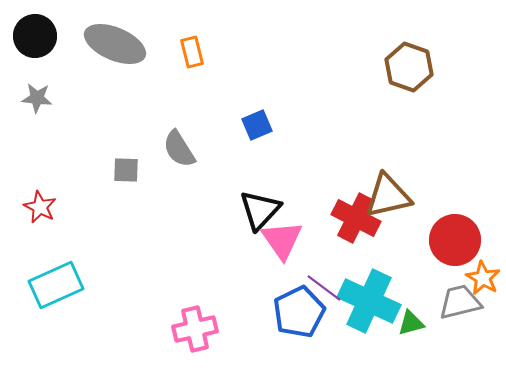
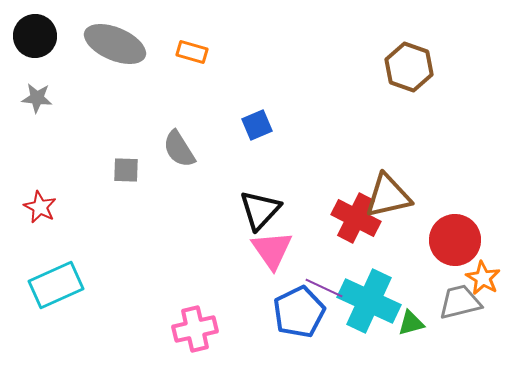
orange rectangle: rotated 60 degrees counterclockwise
pink triangle: moved 10 px left, 10 px down
purple line: rotated 12 degrees counterclockwise
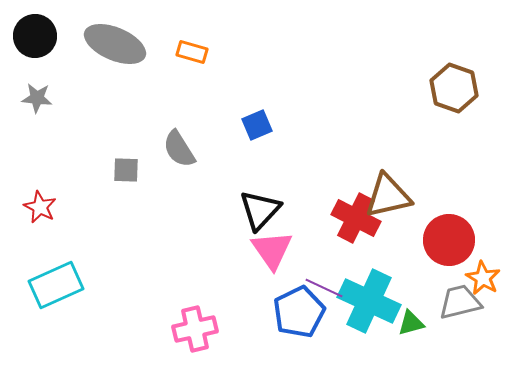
brown hexagon: moved 45 px right, 21 px down
red circle: moved 6 px left
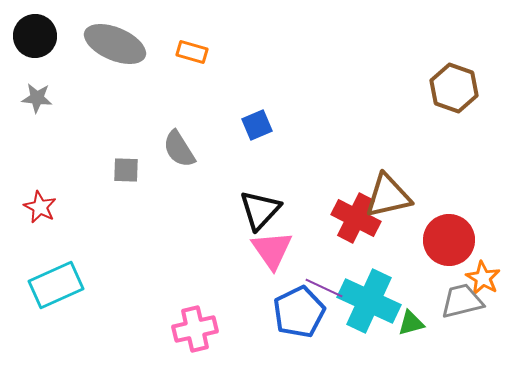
gray trapezoid: moved 2 px right, 1 px up
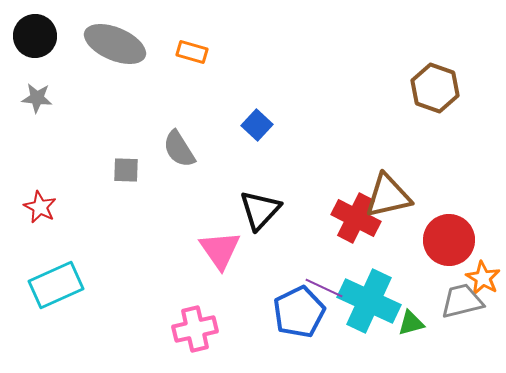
brown hexagon: moved 19 px left
blue square: rotated 24 degrees counterclockwise
pink triangle: moved 52 px left
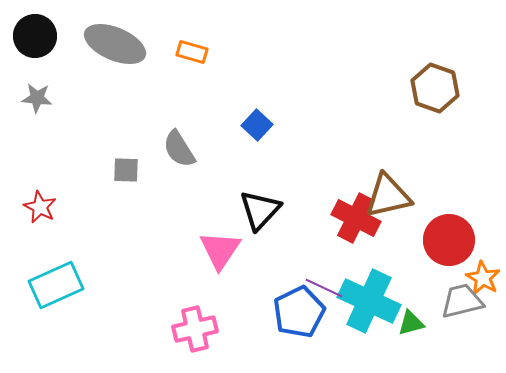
pink triangle: rotated 9 degrees clockwise
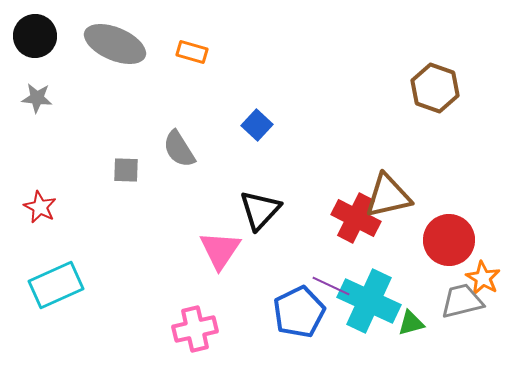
purple line: moved 7 px right, 2 px up
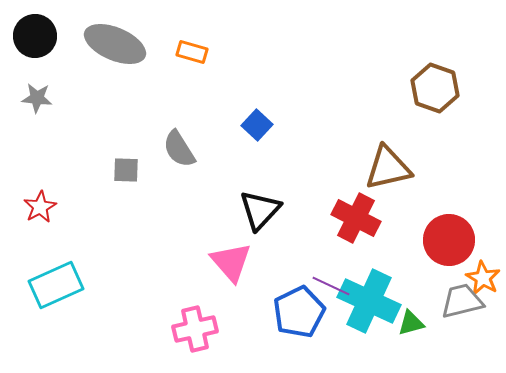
brown triangle: moved 28 px up
red star: rotated 16 degrees clockwise
pink triangle: moved 11 px right, 12 px down; rotated 15 degrees counterclockwise
